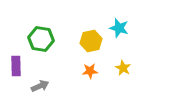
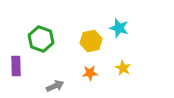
green hexagon: rotated 10 degrees clockwise
orange star: moved 2 px down
gray arrow: moved 15 px right
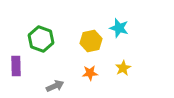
yellow star: rotated 14 degrees clockwise
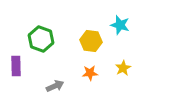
cyan star: moved 1 px right, 3 px up
yellow hexagon: rotated 20 degrees clockwise
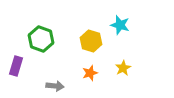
yellow hexagon: rotated 10 degrees clockwise
purple rectangle: rotated 18 degrees clockwise
orange star: rotated 14 degrees counterclockwise
gray arrow: rotated 30 degrees clockwise
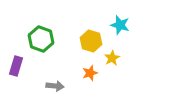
yellow star: moved 11 px left, 10 px up
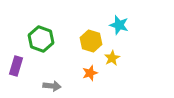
cyan star: moved 1 px left
gray arrow: moved 3 px left
